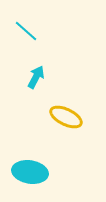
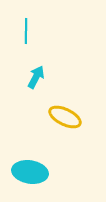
cyan line: rotated 50 degrees clockwise
yellow ellipse: moved 1 px left
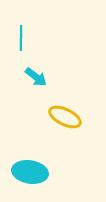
cyan line: moved 5 px left, 7 px down
cyan arrow: rotated 100 degrees clockwise
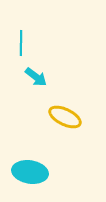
cyan line: moved 5 px down
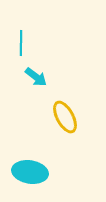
yellow ellipse: rotated 36 degrees clockwise
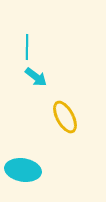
cyan line: moved 6 px right, 4 px down
cyan ellipse: moved 7 px left, 2 px up
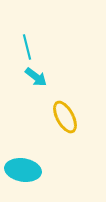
cyan line: rotated 15 degrees counterclockwise
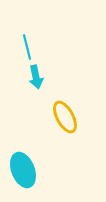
cyan arrow: rotated 40 degrees clockwise
cyan ellipse: rotated 60 degrees clockwise
